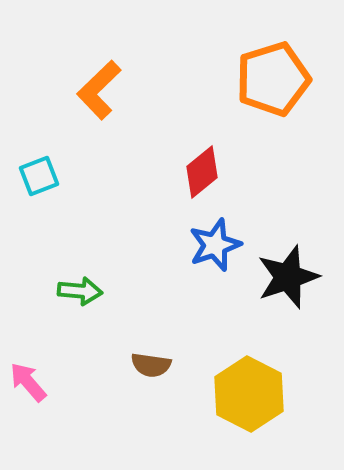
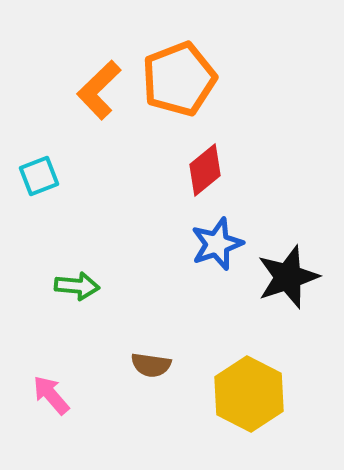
orange pentagon: moved 94 px left; rotated 4 degrees counterclockwise
red diamond: moved 3 px right, 2 px up
blue star: moved 2 px right, 1 px up
green arrow: moved 3 px left, 5 px up
pink arrow: moved 23 px right, 13 px down
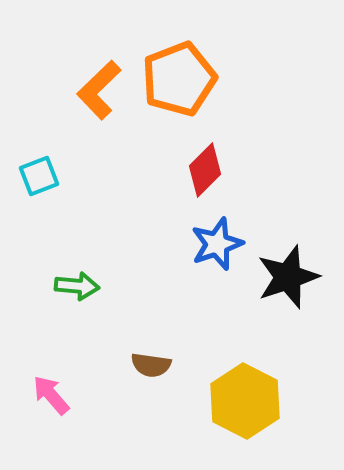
red diamond: rotated 6 degrees counterclockwise
yellow hexagon: moved 4 px left, 7 px down
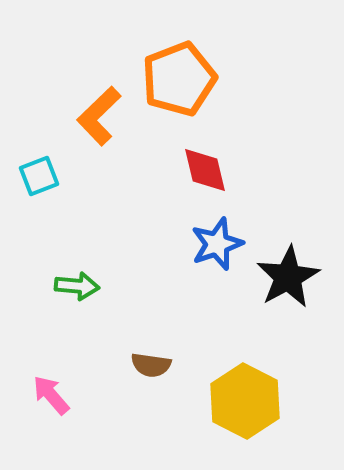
orange L-shape: moved 26 px down
red diamond: rotated 58 degrees counterclockwise
black star: rotated 10 degrees counterclockwise
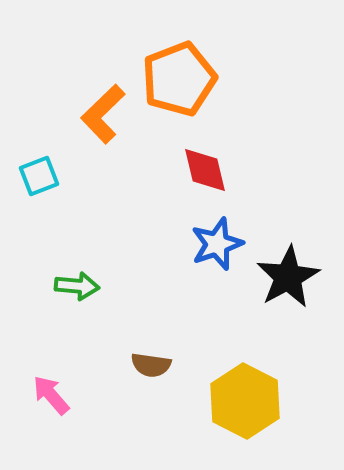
orange L-shape: moved 4 px right, 2 px up
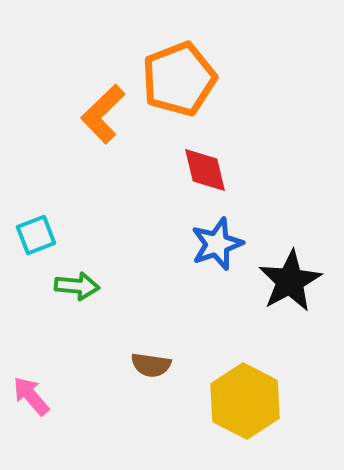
cyan square: moved 3 px left, 59 px down
black star: moved 2 px right, 4 px down
pink arrow: moved 20 px left, 1 px down
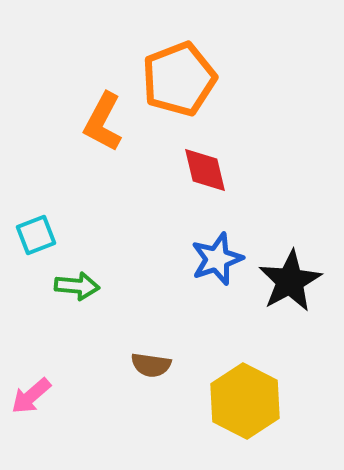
orange L-shape: moved 8 px down; rotated 18 degrees counterclockwise
blue star: moved 15 px down
pink arrow: rotated 90 degrees counterclockwise
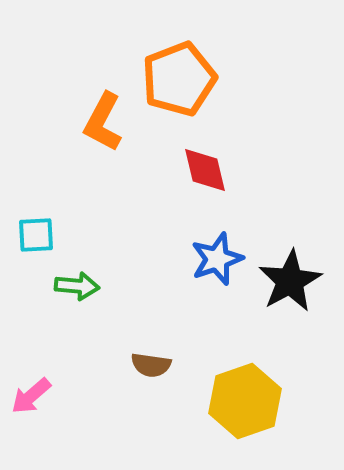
cyan square: rotated 18 degrees clockwise
yellow hexagon: rotated 14 degrees clockwise
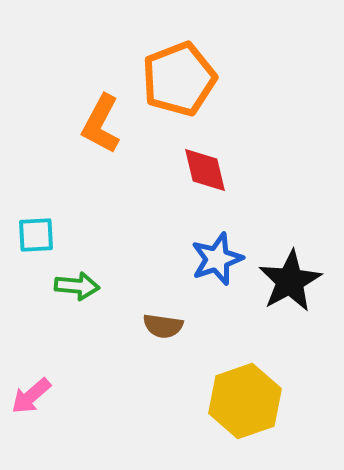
orange L-shape: moved 2 px left, 2 px down
brown semicircle: moved 12 px right, 39 px up
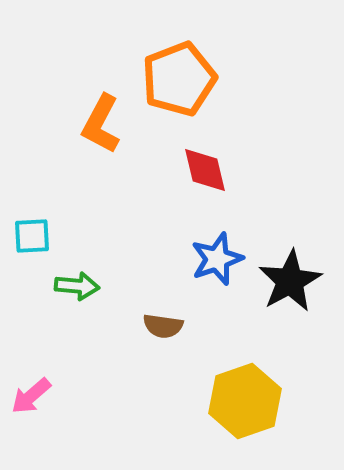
cyan square: moved 4 px left, 1 px down
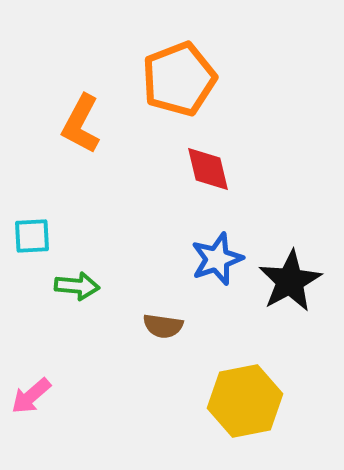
orange L-shape: moved 20 px left
red diamond: moved 3 px right, 1 px up
yellow hexagon: rotated 8 degrees clockwise
